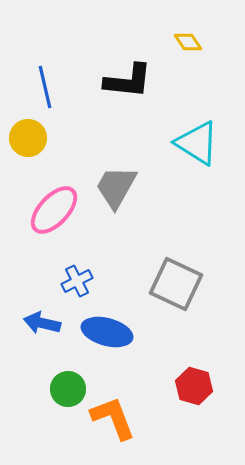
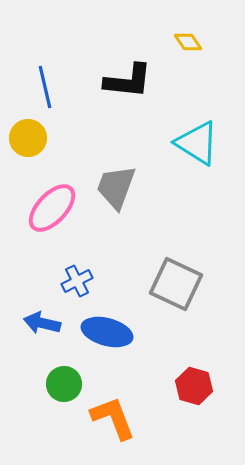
gray trapezoid: rotated 9 degrees counterclockwise
pink ellipse: moved 2 px left, 2 px up
green circle: moved 4 px left, 5 px up
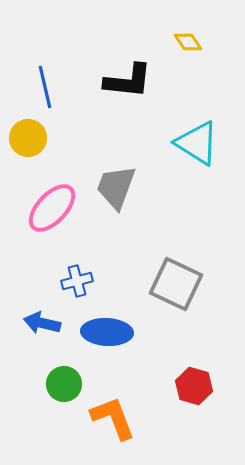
blue cross: rotated 12 degrees clockwise
blue ellipse: rotated 12 degrees counterclockwise
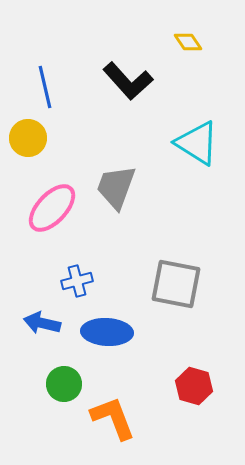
black L-shape: rotated 42 degrees clockwise
gray square: rotated 14 degrees counterclockwise
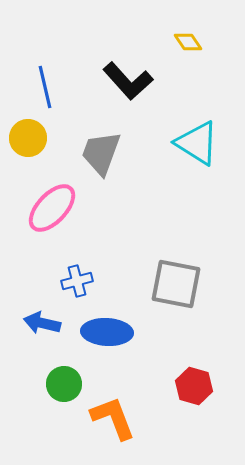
gray trapezoid: moved 15 px left, 34 px up
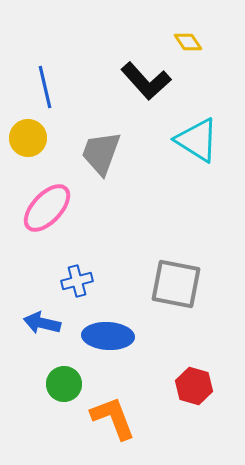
black L-shape: moved 18 px right
cyan triangle: moved 3 px up
pink ellipse: moved 5 px left
blue ellipse: moved 1 px right, 4 px down
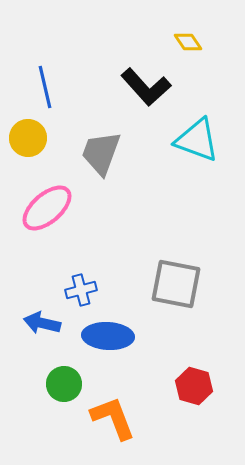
black L-shape: moved 6 px down
cyan triangle: rotated 12 degrees counterclockwise
pink ellipse: rotated 6 degrees clockwise
blue cross: moved 4 px right, 9 px down
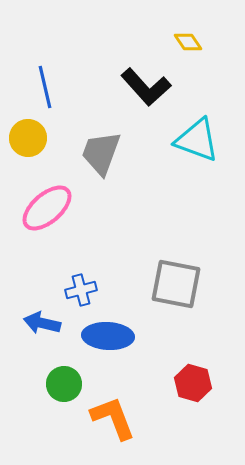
red hexagon: moved 1 px left, 3 px up
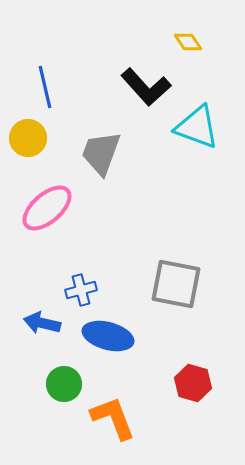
cyan triangle: moved 13 px up
blue ellipse: rotated 12 degrees clockwise
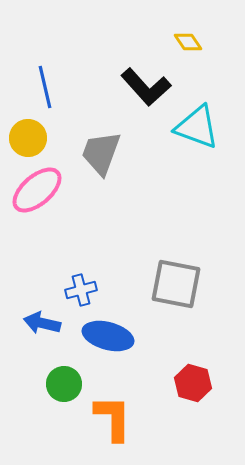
pink ellipse: moved 10 px left, 18 px up
orange L-shape: rotated 21 degrees clockwise
